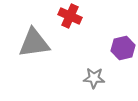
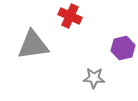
gray triangle: moved 1 px left, 2 px down
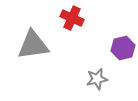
red cross: moved 2 px right, 2 px down
gray star: moved 3 px right, 1 px down; rotated 15 degrees counterclockwise
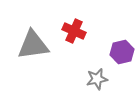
red cross: moved 2 px right, 13 px down
purple hexagon: moved 1 px left, 4 px down
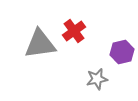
red cross: rotated 30 degrees clockwise
gray triangle: moved 7 px right, 1 px up
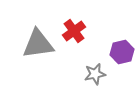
gray triangle: moved 2 px left
gray star: moved 2 px left, 5 px up
